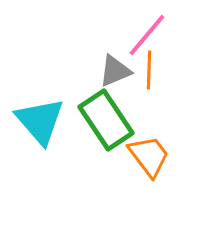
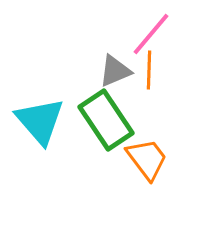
pink line: moved 4 px right, 1 px up
orange trapezoid: moved 2 px left, 3 px down
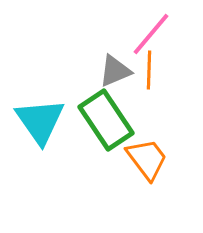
cyan triangle: rotated 6 degrees clockwise
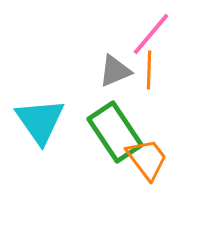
green rectangle: moved 9 px right, 12 px down
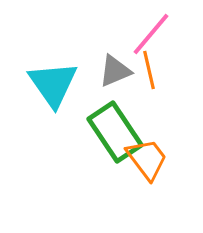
orange line: rotated 15 degrees counterclockwise
cyan triangle: moved 13 px right, 37 px up
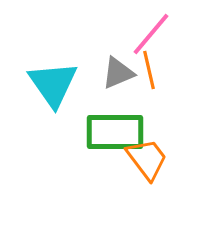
gray triangle: moved 3 px right, 2 px down
green rectangle: rotated 56 degrees counterclockwise
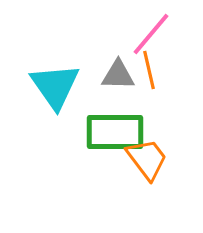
gray triangle: moved 2 px down; rotated 24 degrees clockwise
cyan triangle: moved 2 px right, 2 px down
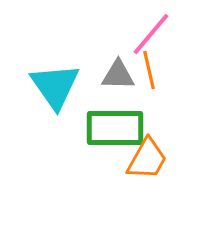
green rectangle: moved 4 px up
orange trapezoid: rotated 66 degrees clockwise
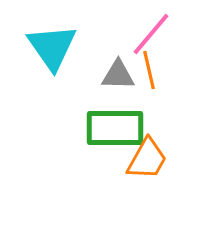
cyan triangle: moved 3 px left, 39 px up
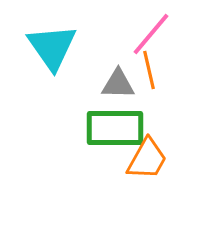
gray triangle: moved 9 px down
